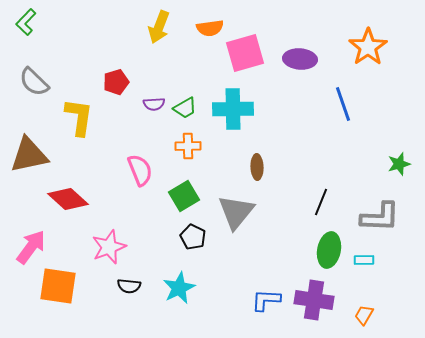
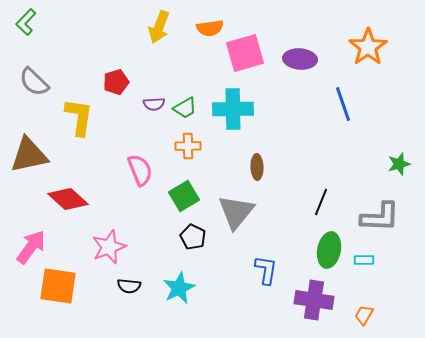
blue L-shape: moved 30 px up; rotated 96 degrees clockwise
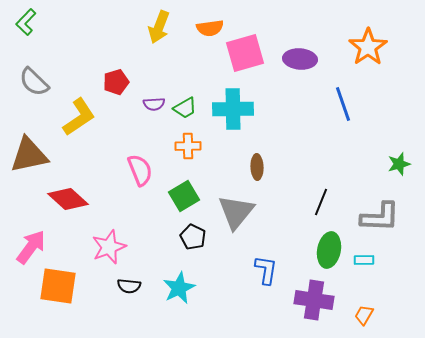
yellow L-shape: rotated 48 degrees clockwise
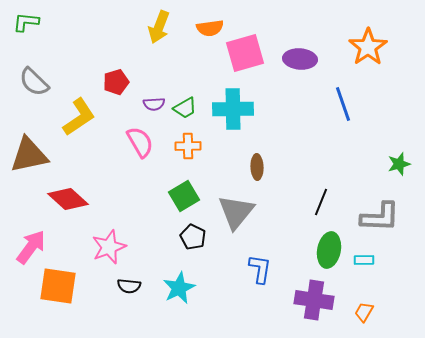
green L-shape: rotated 52 degrees clockwise
pink semicircle: moved 28 px up; rotated 8 degrees counterclockwise
blue L-shape: moved 6 px left, 1 px up
orange trapezoid: moved 3 px up
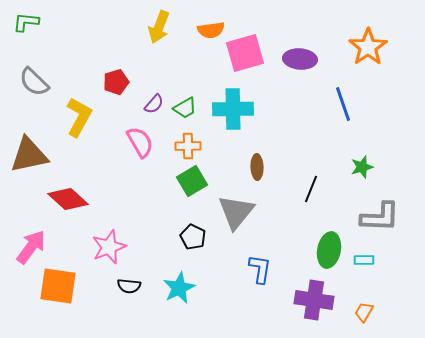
orange semicircle: moved 1 px right, 2 px down
purple semicircle: rotated 45 degrees counterclockwise
yellow L-shape: rotated 27 degrees counterclockwise
green star: moved 37 px left, 3 px down
green square: moved 8 px right, 15 px up
black line: moved 10 px left, 13 px up
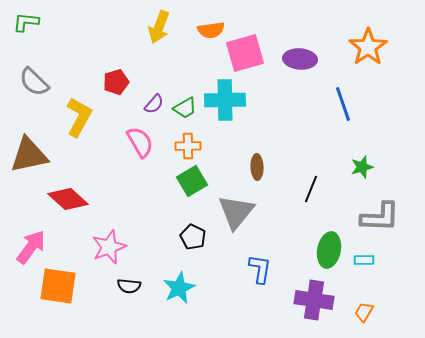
cyan cross: moved 8 px left, 9 px up
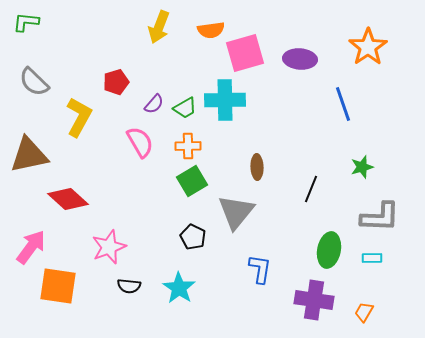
cyan rectangle: moved 8 px right, 2 px up
cyan star: rotated 12 degrees counterclockwise
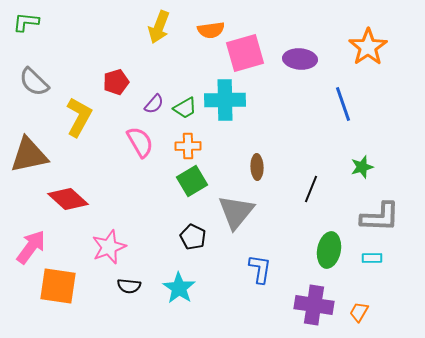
purple cross: moved 5 px down
orange trapezoid: moved 5 px left
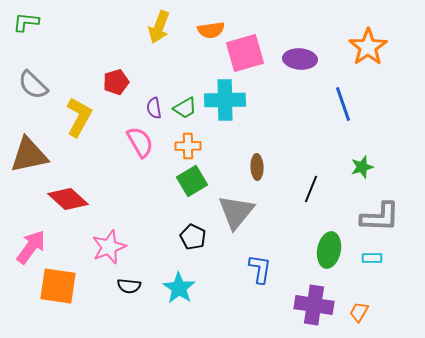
gray semicircle: moved 1 px left, 3 px down
purple semicircle: moved 4 px down; rotated 130 degrees clockwise
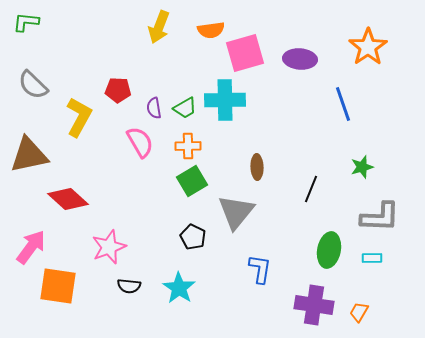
red pentagon: moved 2 px right, 8 px down; rotated 20 degrees clockwise
